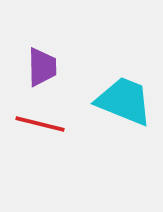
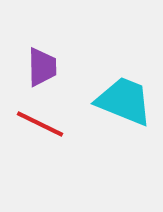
red line: rotated 12 degrees clockwise
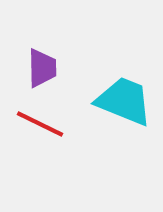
purple trapezoid: moved 1 px down
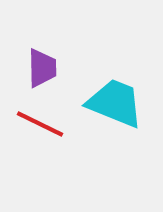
cyan trapezoid: moved 9 px left, 2 px down
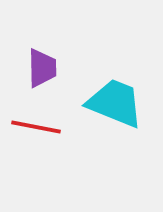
red line: moved 4 px left, 3 px down; rotated 15 degrees counterclockwise
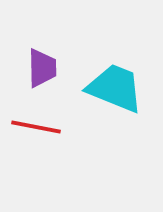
cyan trapezoid: moved 15 px up
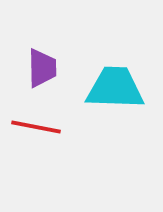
cyan trapezoid: rotated 20 degrees counterclockwise
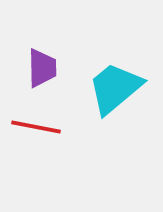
cyan trapezoid: rotated 42 degrees counterclockwise
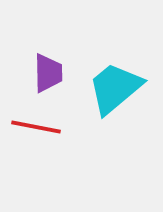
purple trapezoid: moved 6 px right, 5 px down
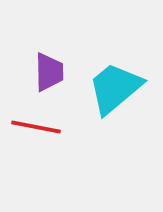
purple trapezoid: moved 1 px right, 1 px up
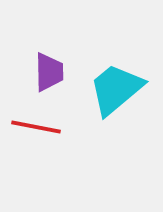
cyan trapezoid: moved 1 px right, 1 px down
